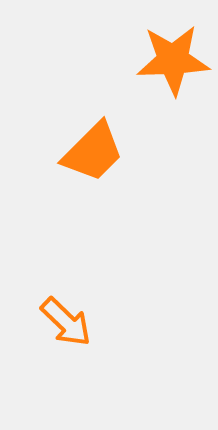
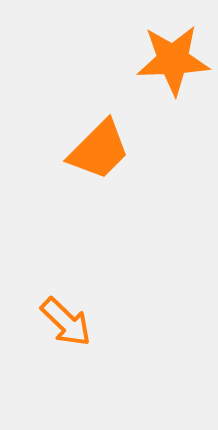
orange trapezoid: moved 6 px right, 2 px up
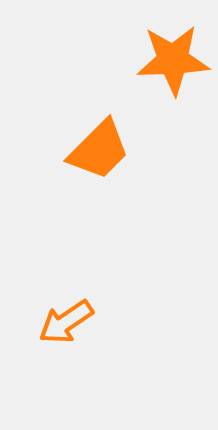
orange arrow: rotated 102 degrees clockwise
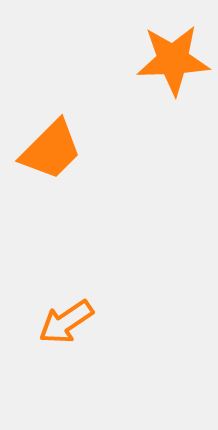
orange trapezoid: moved 48 px left
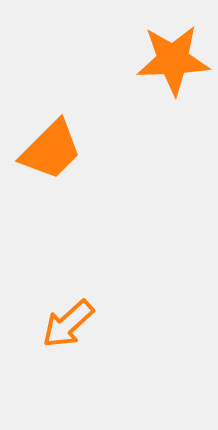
orange arrow: moved 2 px right, 2 px down; rotated 8 degrees counterclockwise
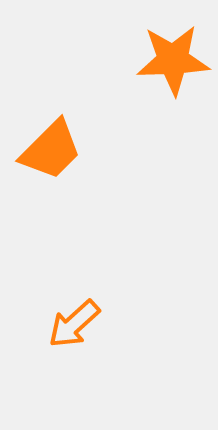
orange arrow: moved 6 px right
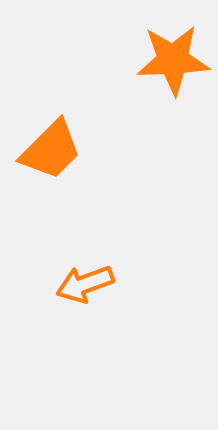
orange arrow: moved 11 px right, 40 px up; rotated 22 degrees clockwise
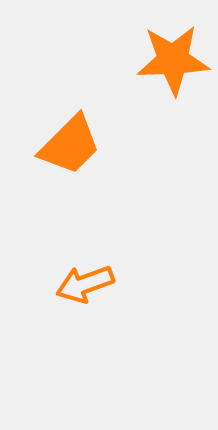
orange trapezoid: moved 19 px right, 5 px up
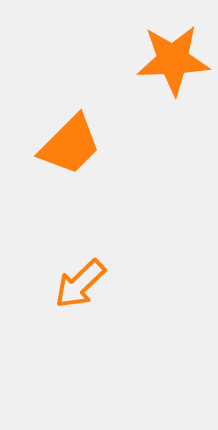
orange arrow: moved 5 px left; rotated 24 degrees counterclockwise
